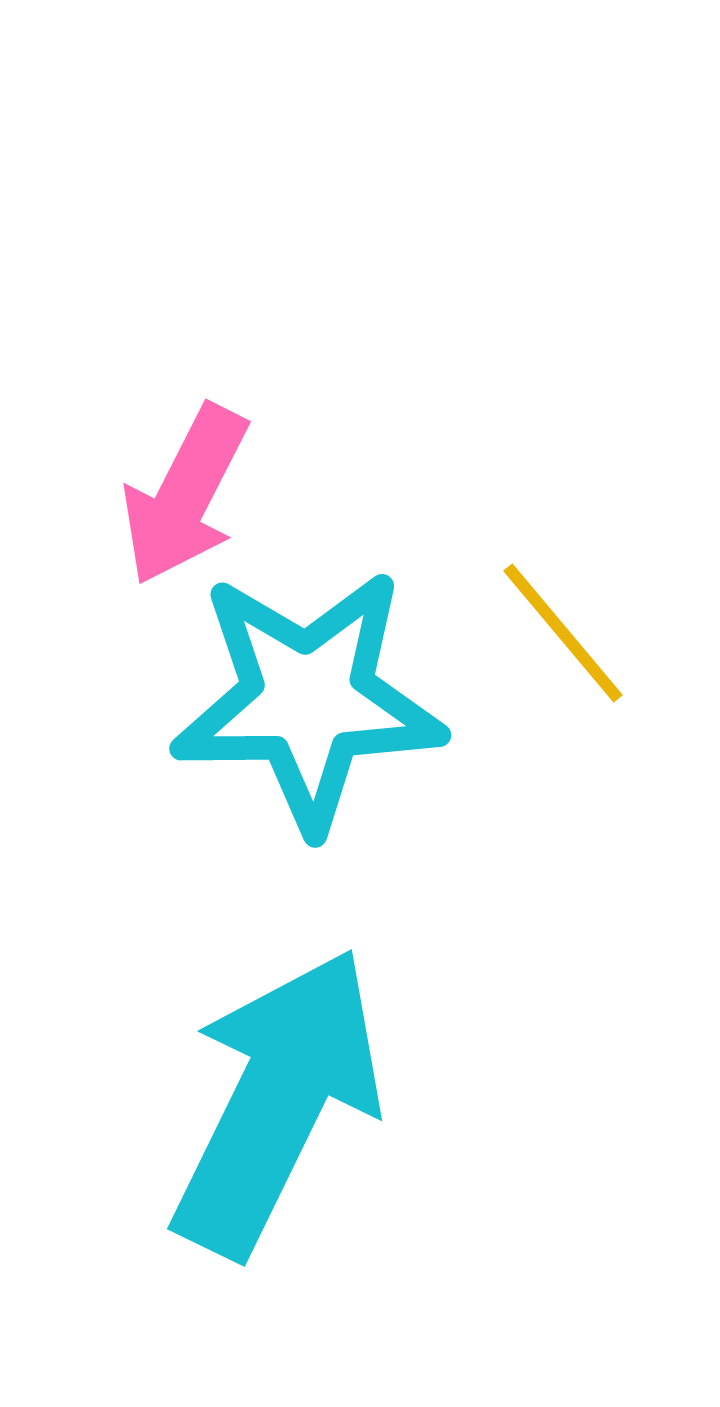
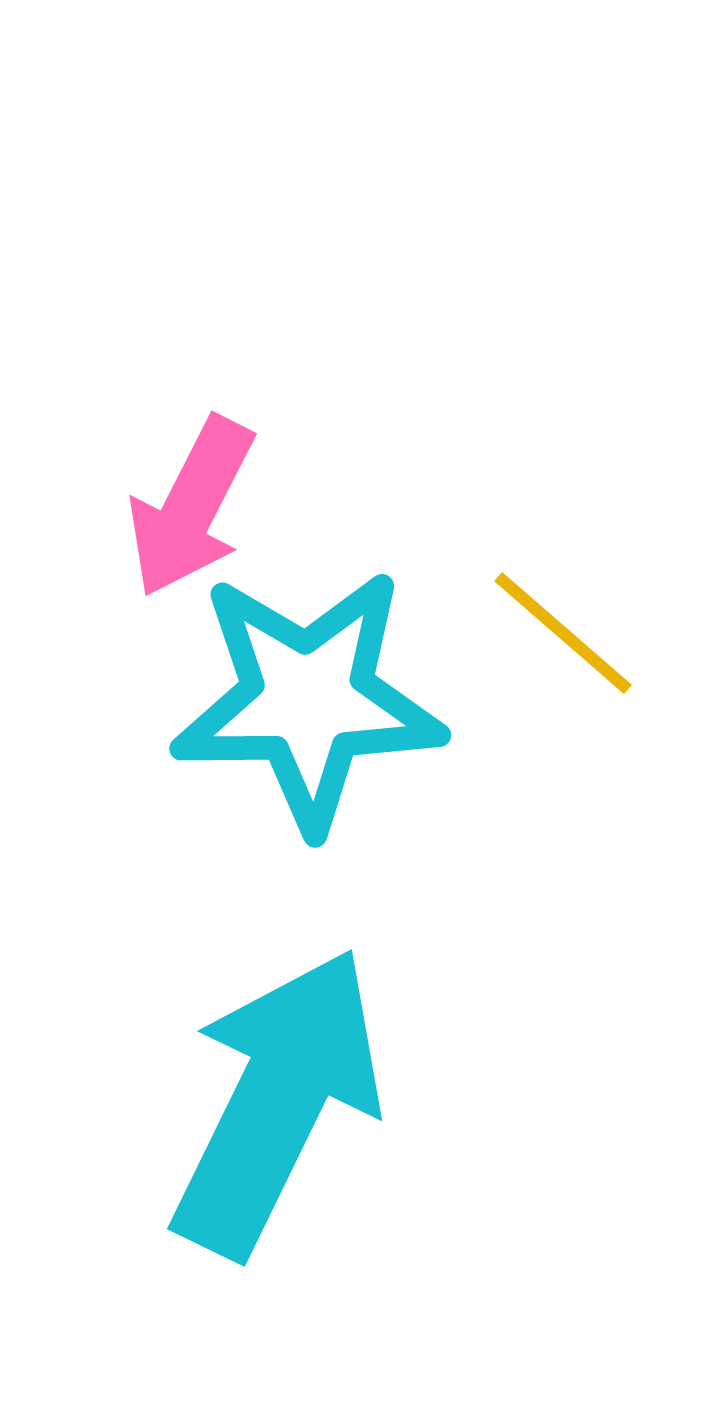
pink arrow: moved 6 px right, 12 px down
yellow line: rotated 9 degrees counterclockwise
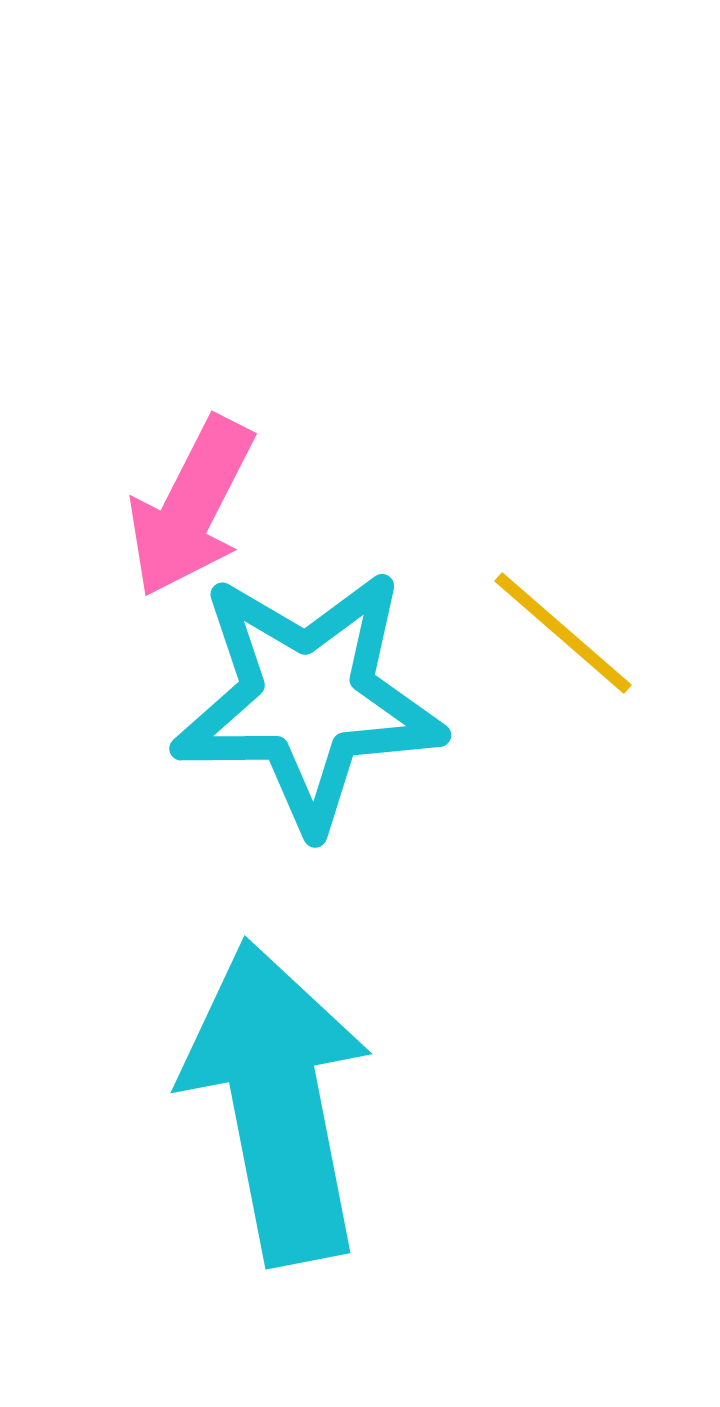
cyan arrow: rotated 37 degrees counterclockwise
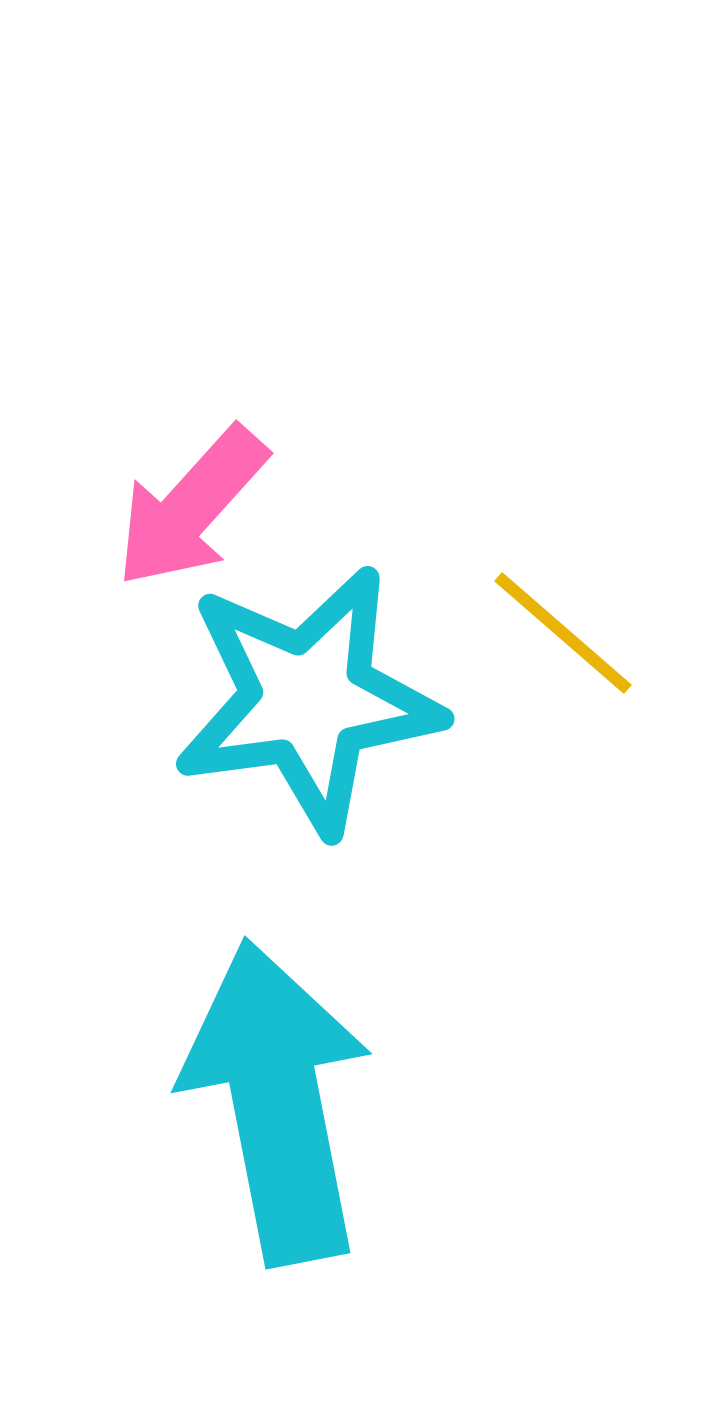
pink arrow: rotated 15 degrees clockwise
cyan star: rotated 7 degrees counterclockwise
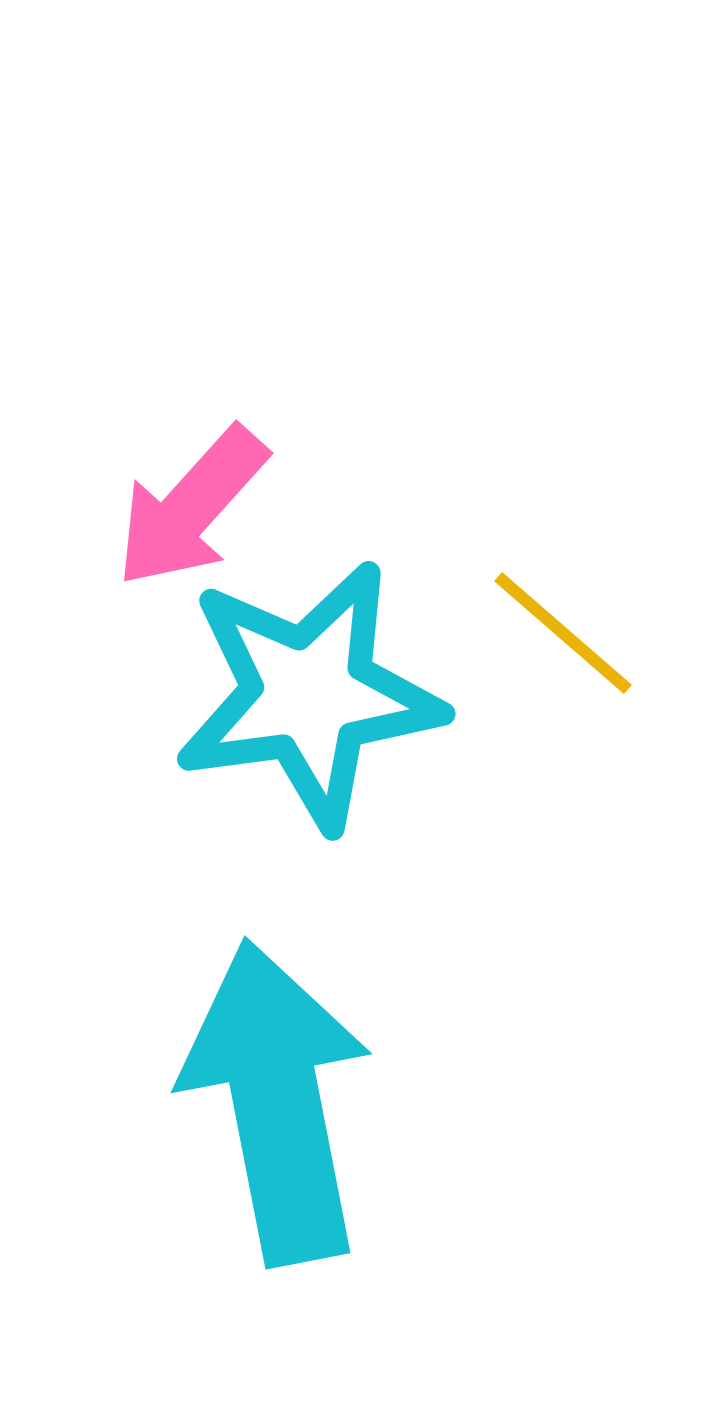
cyan star: moved 1 px right, 5 px up
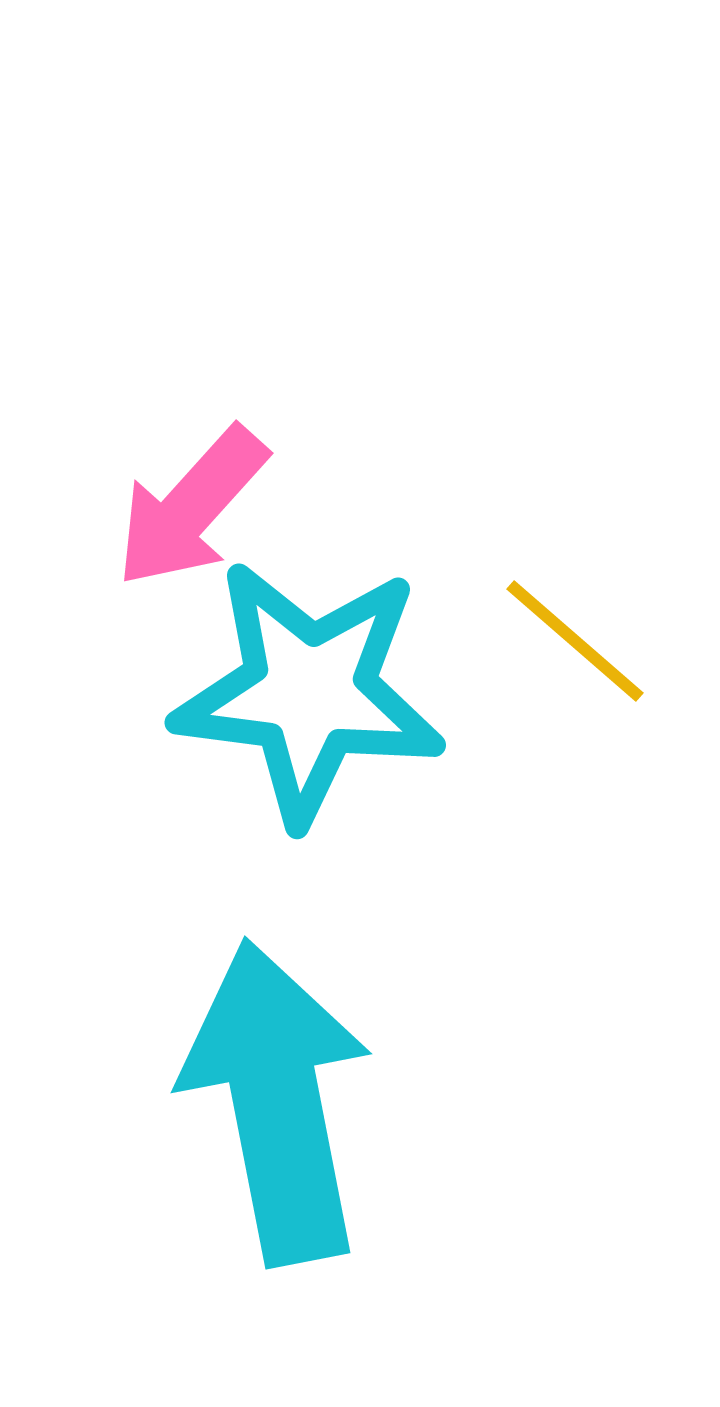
yellow line: moved 12 px right, 8 px down
cyan star: moved 3 px up; rotated 15 degrees clockwise
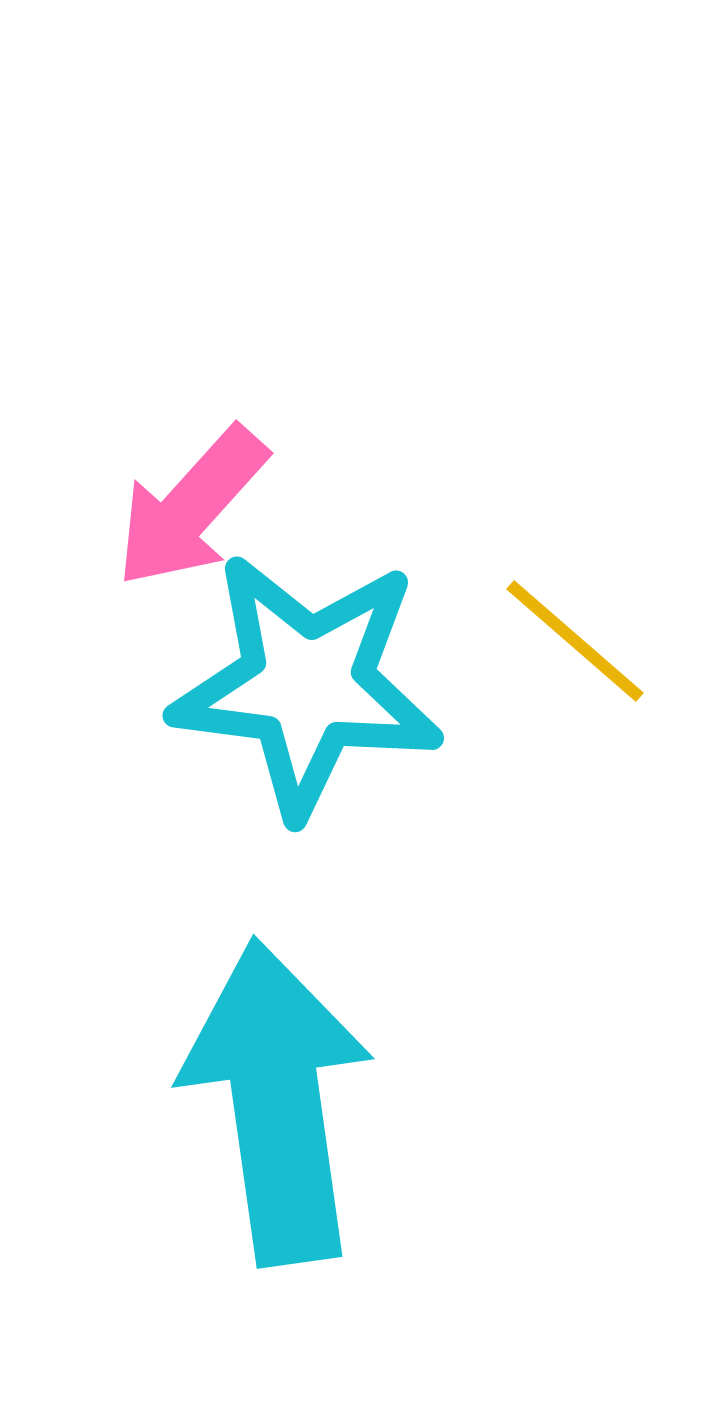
cyan star: moved 2 px left, 7 px up
cyan arrow: rotated 3 degrees clockwise
